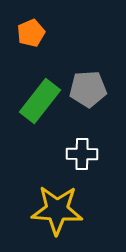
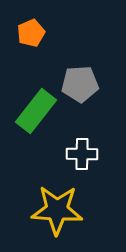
gray pentagon: moved 8 px left, 5 px up
green rectangle: moved 4 px left, 10 px down
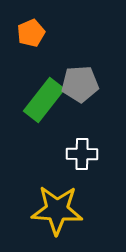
green rectangle: moved 8 px right, 11 px up
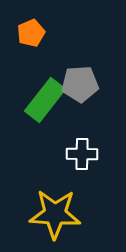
green rectangle: moved 1 px right
yellow star: moved 2 px left, 4 px down
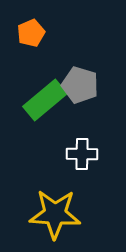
gray pentagon: moved 1 px down; rotated 21 degrees clockwise
green rectangle: rotated 12 degrees clockwise
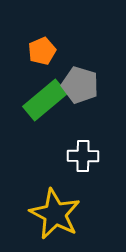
orange pentagon: moved 11 px right, 18 px down
white cross: moved 1 px right, 2 px down
yellow star: rotated 24 degrees clockwise
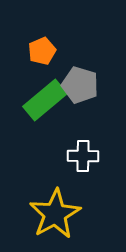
yellow star: rotated 15 degrees clockwise
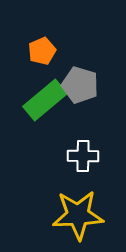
yellow star: moved 23 px right, 1 px down; rotated 27 degrees clockwise
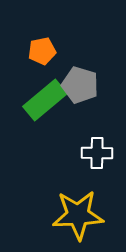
orange pentagon: rotated 12 degrees clockwise
white cross: moved 14 px right, 3 px up
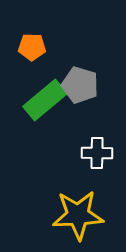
orange pentagon: moved 10 px left, 4 px up; rotated 12 degrees clockwise
